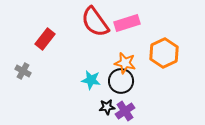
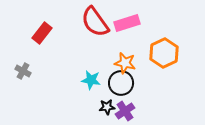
red rectangle: moved 3 px left, 6 px up
black circle: moved 2 px down
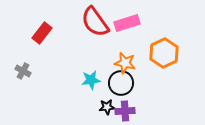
cyan star: rotated 18 degrees counterclockwise
purple cross: rotated 30 degrees clockwise
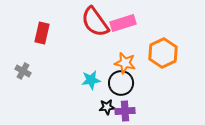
pink rectangle: moved 4 px left
red rectangle: rotated 25 degrees counterclockwise
orange hexagon: moved 1 px left
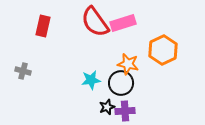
red rectangle: moved 1 px right, 7 px up
orange hexagon: moved 3 px up
orange star: moved 3 px right, 1 px down
gray cross: rotated 14 degrees counterclockwise
black star: rotated 14 degrees counterclockwise
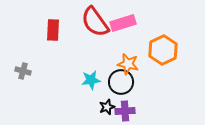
red rectangle: moved 10 px right, 4 px down; rotated 10 degrees counterclockwise
black circle: moved 1 px up
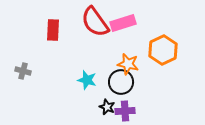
cyan star: moved 4 px left; rotated 24 degrees clockwise
black star: rotated 28 degrees counterclockwise
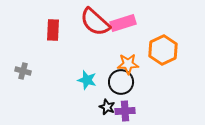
red semicircle: rotated 12 degrees counterclockwise
orange star: rotated 15 degrees counterclockwise
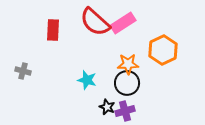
pink rectangle: rotated 15 degrees counterclockwise
black circle: moved 6 px right, 1 px down
purple cross: rotated 12 degrees counterclockwise
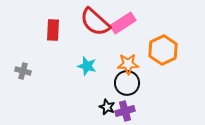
cyan star: moved 14 px up
